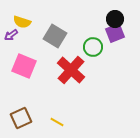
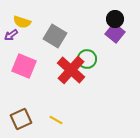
purple square: rotated 30 degrees counterclockwise
green circle: moved 6 px left, 12 px down
brown square: moved 1 px down
yellow line: moved 1 px left, 2 px up
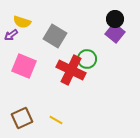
red cross: rotated 16 degrees counterclockwise
brown square: moved 1 px right, 1 px up
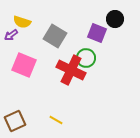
purple square: moved 18 px left; rotated 18 degrees counterclockwise
green circle: moved 1 px left, 1 px up
pink square: moved 1 px up
brown square: moved 7 px left, 3 px down
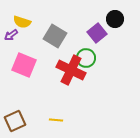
purple square: rotated 30 degrees clockwise
yellow line: rotated 24 degrees counterclockwise
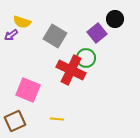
pink square: moved 4 px right, 25 px down
yellow line: moved 1 px right, 1 px up
